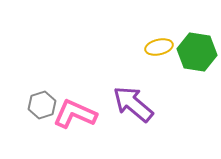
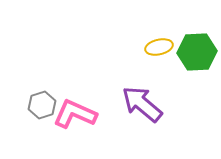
green hexagon: rotated 12 degrees counterclockwise
purple arrow: moved 9 px right
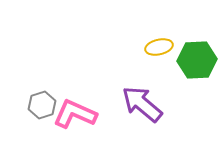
green hexagon: moved 8 px down
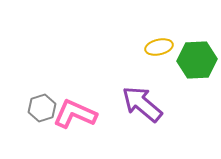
gray hexagon: moved 3 px down
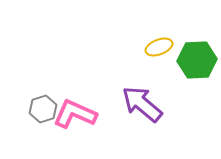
yellow ellipse: rotated 8 degrees counterclockwise
gray hexagon: moved 1 px right, 1 px down
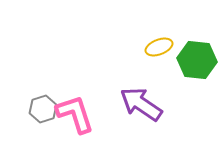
green hexagon: rotated 9 degrees clockwise
purple arrow: moved 1 px left; rotated 6 degrees counterclockwise
pink L-shape: rotated 48 degrees clockwise
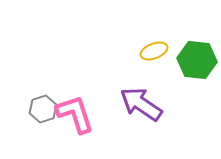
yellow ellipse: moved 5 px left, 4 px down
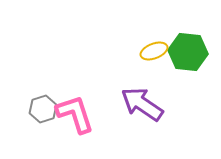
green hexagon: moved 9 px left, 8 px up
purple arrow: moved 1 px right
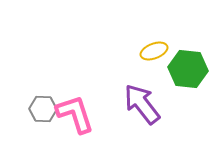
green hexagon: moved 17 px down
purple arrow: rotated 18 degrees clockwise
gray hexagon: rotated 20 degrees clockwise
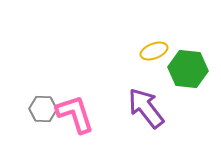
purple arrow: moved 4 px right, 4 px down
